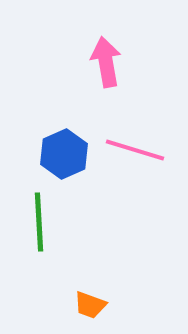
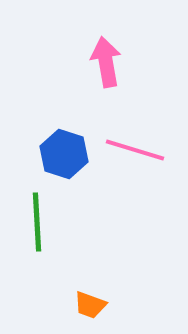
blue hexagon: rotated 18 degrees counterclockwise
green line: moved 2 px left
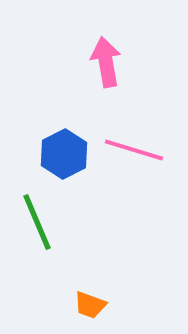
pink line: moved 1 px left
blue hexagon: rotated 15 degrees clockwise
green line: rotated 20 degrees counterclockwise
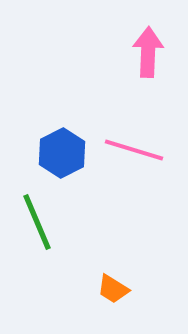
pink arrow: moved 42 px right, 10 px up; rotated 12 degrees clockwise
blue hexagon: moved 2 px left, 1 px up
orange trapezoid: moved 23 px right, 16 px up; rotated 12 degrees clockwise
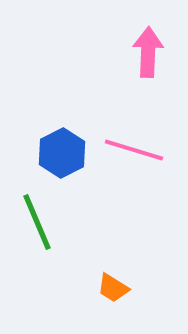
orange trapezoid: moved 1 px up
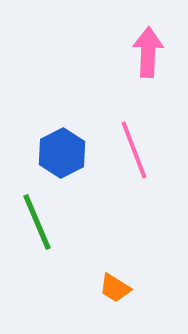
pink line: rotated 52 degrees clockwise
orange trapezoid: moved 2 px right
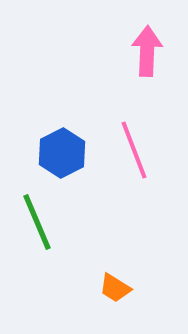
pink arrow: moved 1 px left, 1 px up
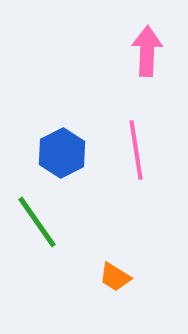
pink line: moved 2 px right; rotated 12 degrees clockwise
green line: rotated 12 degrees counterclockwise
orange trapezoid: moved 11 px up
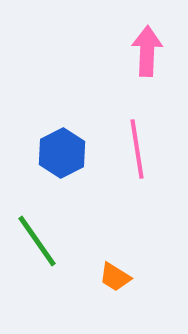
pink line: moved 1 px right, 1 px up
green line: moved 19 px down
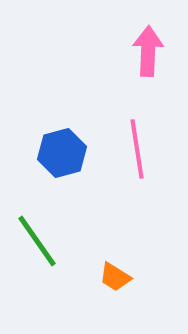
pink arrow: moved 1 px right
blue hexagon: rotated 12 degrees clockwise
